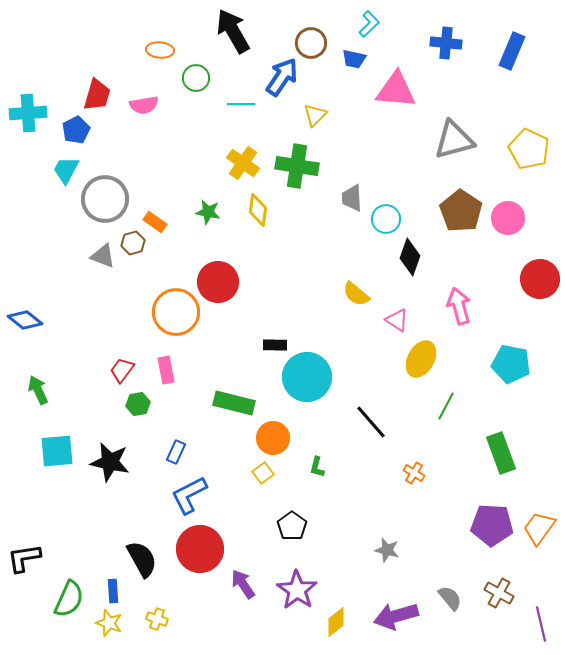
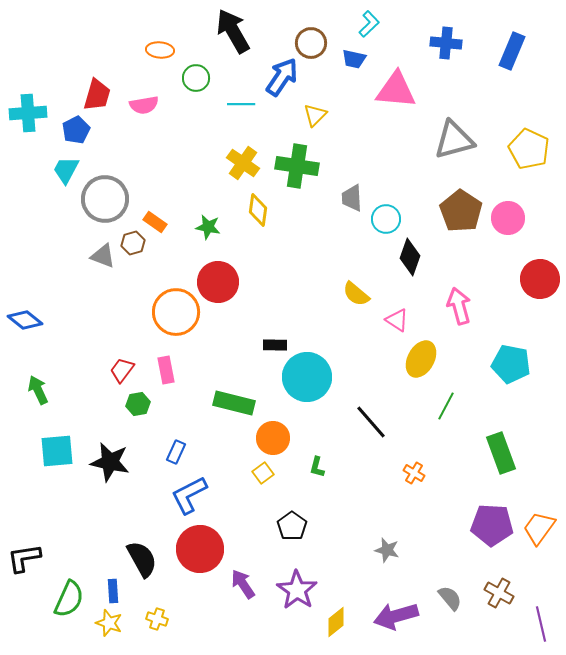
green star at (208, 212): moved 15 px down
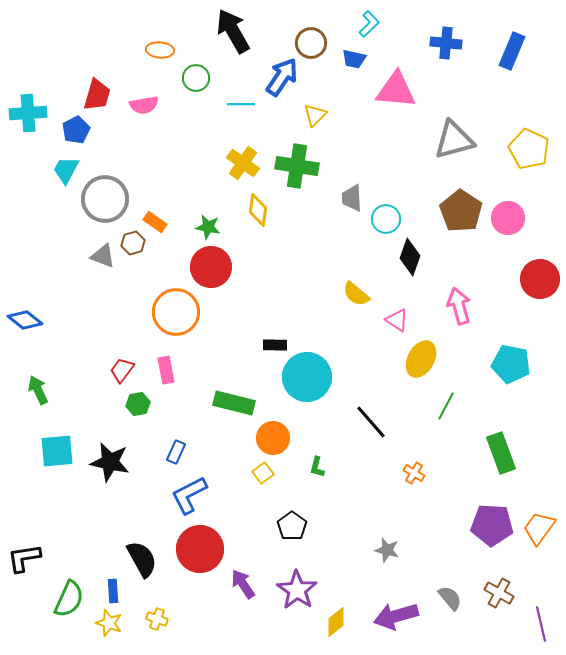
red circle at (218, 282): moved 7 px left, 15 px up
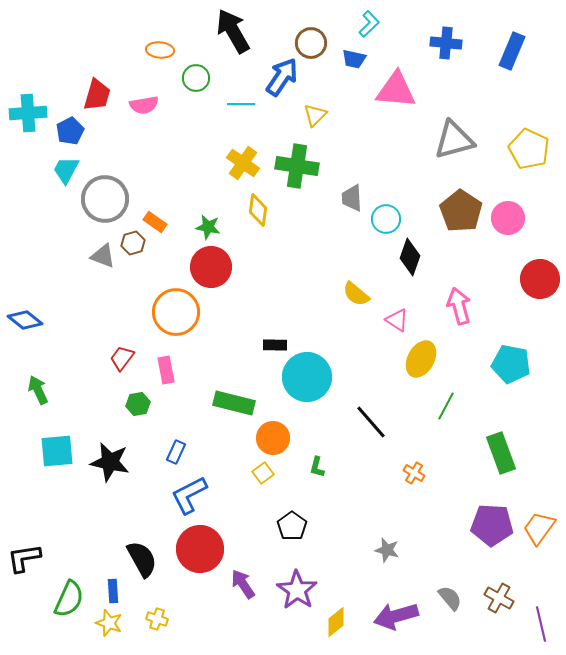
blue pentagon at (76, 130): moved 6 px left, 1 px down
red trapezoid at (122, 370): moved 12 px up
brown cross at (499, 593): moved 5 px down
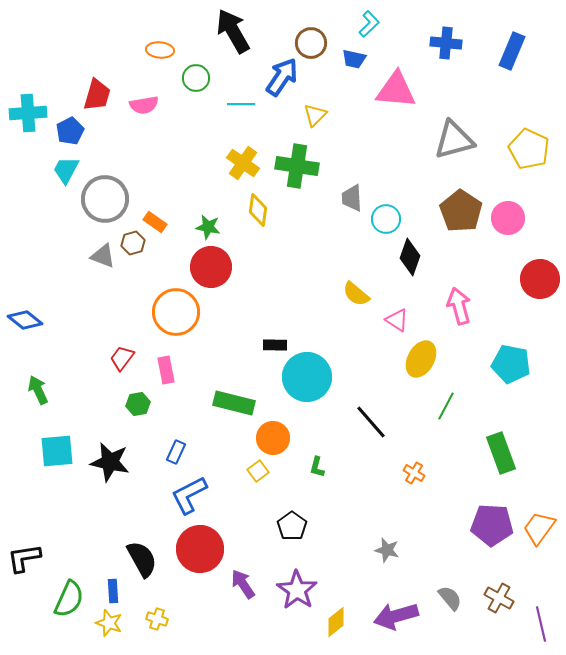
yellow square at (263, 473): moved 5 px left, 2 px up
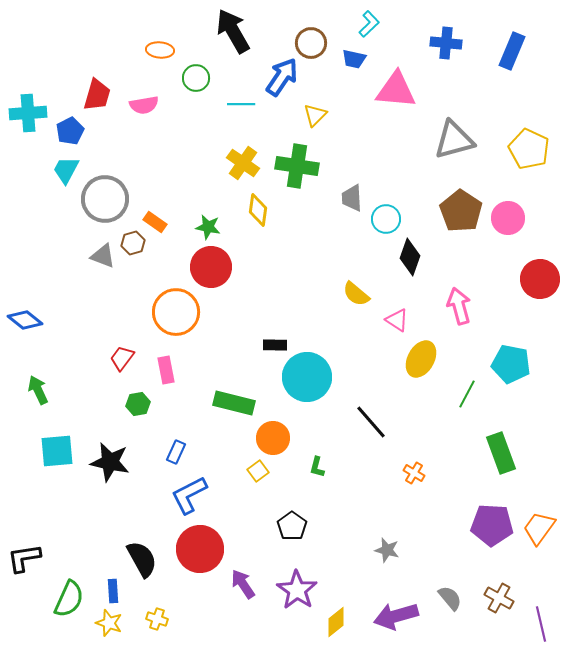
green line at (446, 406): moved 21 px right, 12 px up
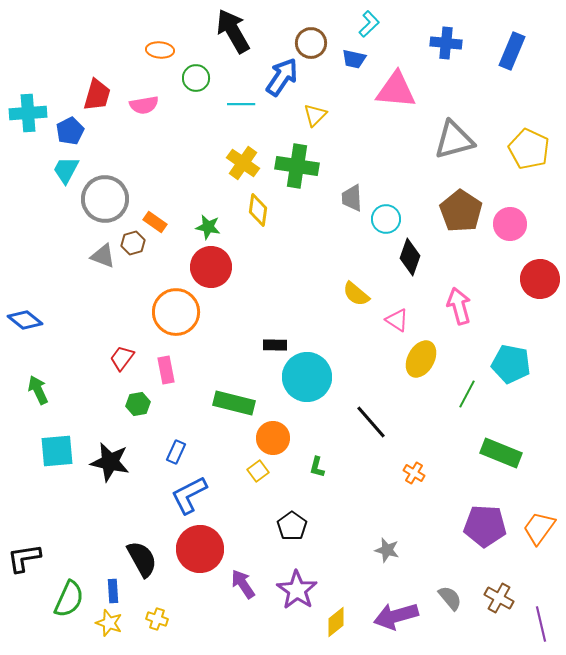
pink circle at (508, 218): moved 2 px right, 6 px down
green rectangle at (501, 453): rotated 48 degrees counterclockwise
purple pentagon at (492, 525): moved 7 px left, 1 px down
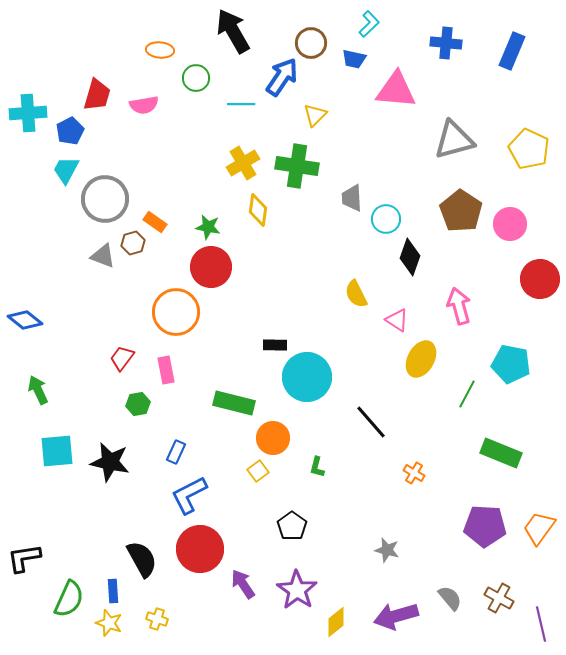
yellow cross at (243, 163): rotated 24 degrees clockwise
yellow semicircle at (356, 294): rotated 24 degrees clockwise
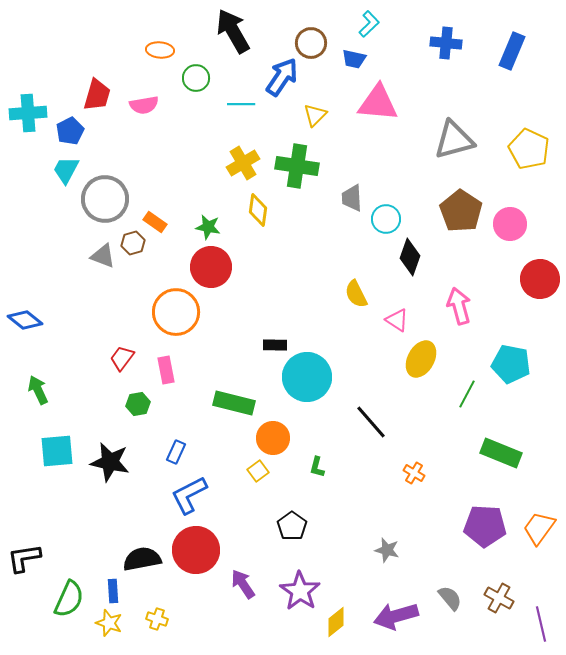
pink triangle at (396, 90): moved 18 px left, 13 px down
red circle at (200, 549): moved 4 px left, 1 px down
black semicircle at (142, 559): rotated 72 degrees counterclockwise
purple star at (297, 590): moved 3 px right, 1 px down
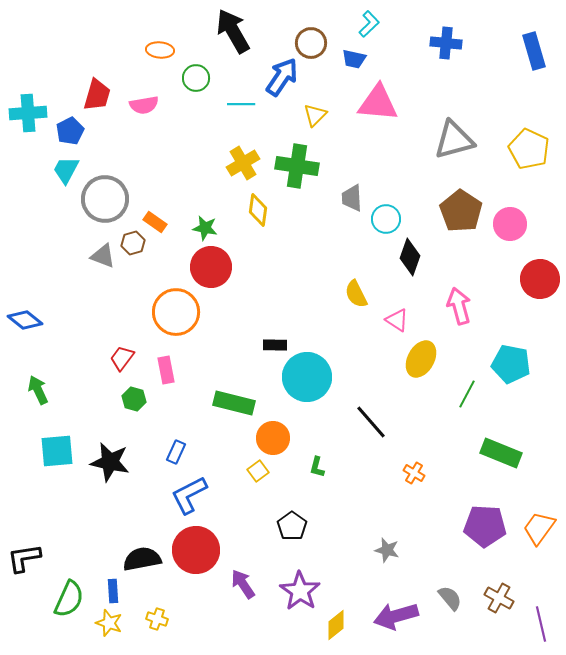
blue rectangle at (512, 51): moved 22 px right; rotated 39 degrees counterclockwise
green star at (208, 227): moved 3 px left, 1 px down
green hexagon at (138, 404): moved 4 px left, 5 px up; rotated 25 degrees clockwise
yellow diamond at (336, 622): moved 3 px down
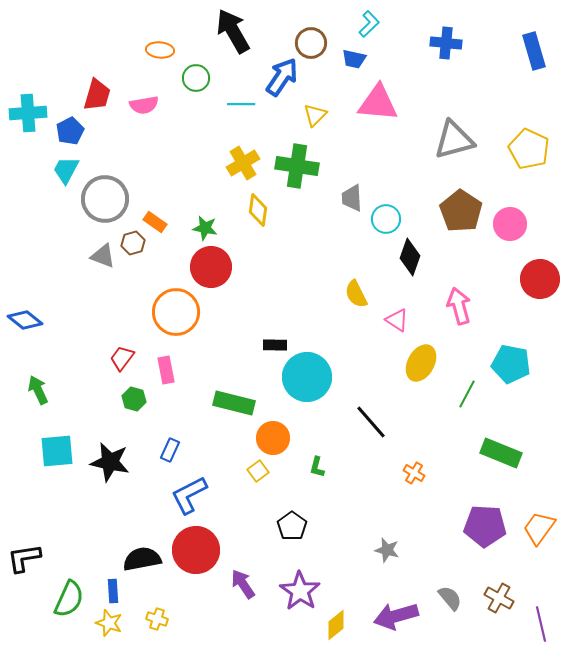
yellow ellipse at (421, 359): moved 4 px down
blue rectangle at (176, 452): moved 6 px left, 2 px up
